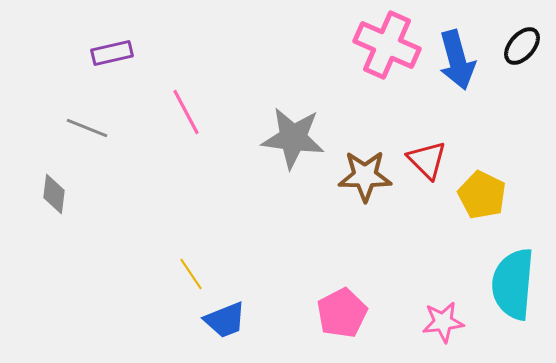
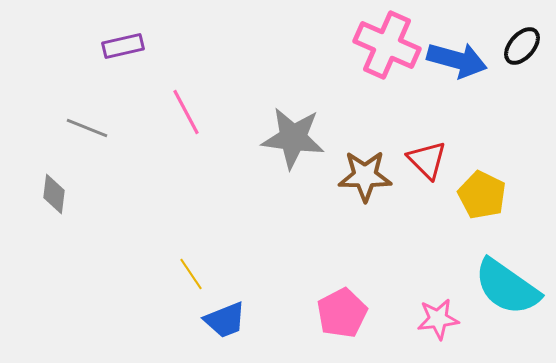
purple rectangle: moved 11 px right, 7 px up
blue arrow: rotated 60 degrees counterclockwise
cyan semicircle: moved 6 px left, 3 px down; rotated 60 degrees counterclockwise
pink star: moved 5 px left, 3 px up
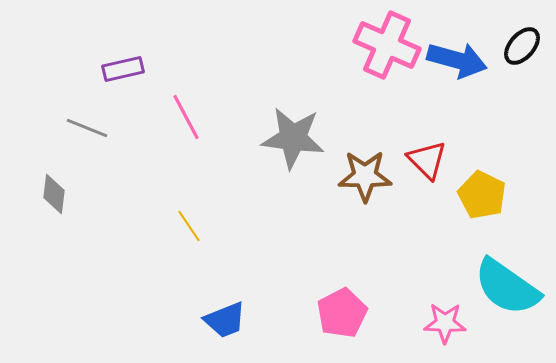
purple rectangle: moved 23 px down
pink line: moved 5 px down
yellow line: moved 2 px left, 48 px up
pink star: moved 7 px right, 4 px down; rotated 9 degrees clockwise
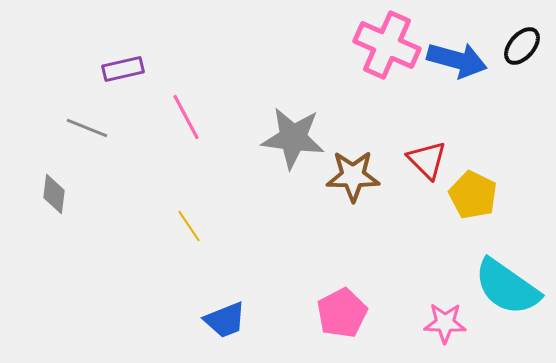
brown star: moved 12 px left
yellow pentagon: moved 9 px left
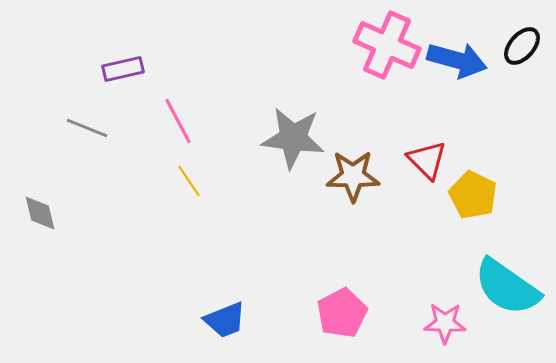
pink line: moved 8 px left, 4 px down
gray diamond: moved 14 px left, 19 px down; rotated 21 degrees counterclockwise
yellow line: moved 45 px up
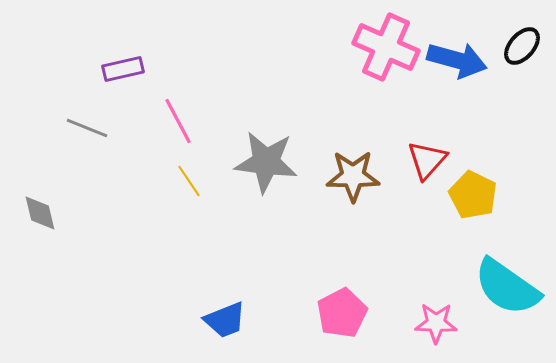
pink cross: moved 1 px left, 2 px down
gray star: moved 27 px left, 24 px down
red triangle: rotated 27 degrees clockwise
pink star: moved 9 px left
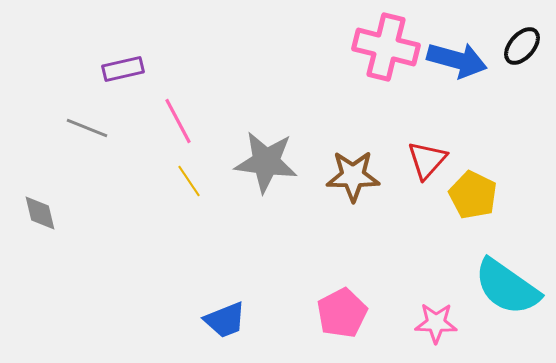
pink cross: rotated 10 degrees counterclockwise
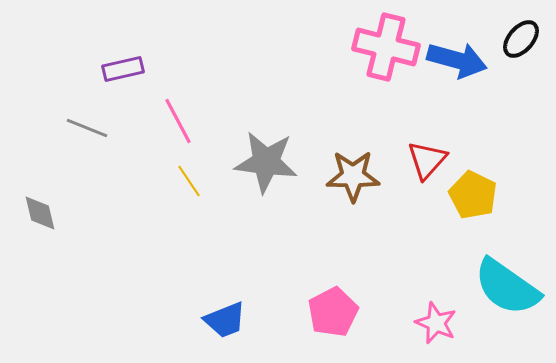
black ellipse: moved 1 px left, 7 px up
pink pentagon: moved 9 px left, 1 px up
pink star: rotated 21 degrees clockwise
